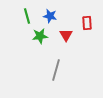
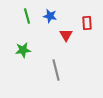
green star: moved 17 px left, 14 px down
gray line: rotated 30 degrees counterclockwise
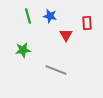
green line: moved 1 px right
gray line: rotated 55 degrees counterclockwise
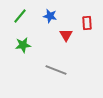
green line: moved 8 px left; rotated 56 degrees clockwise
green star: moved 5 px up
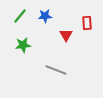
blue star: moved 5 px left; rotated 16 degrees counterclockwise
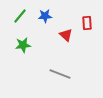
red triangle: rotated 16 degrees counterclockwise
gray line: moved 4 px right, 4 px down
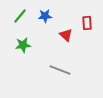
gray line: moved 4 px up
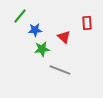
blue star: moved 10 px left, 14 px down
red triangle: moved 2 px left, 2 px down
green star: moved 19 px right, 4 px down
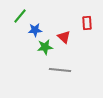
green star: moved 3 px right, 2 px up
gray line: rotated 15 degrees counterclockwise
